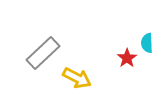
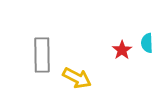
gray rectangle: moved 1 px left, 2 px down; rotated 48 degrees counterclockwise
red star: moved 5 px left, 8 px up
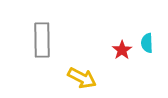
gray rectangle: moved 15 px up
yellow arrow: moved 5 px right
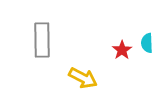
yellow arrow: moved 1 px right
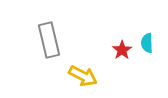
gray rectangle: moved 7 px right; rotated 12 degrees counterclockwise
yellow arrow: moved 2 px up
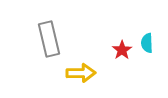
gray rectangle: moved 1 px up
yellow arrow: moved 2 px left, 3 px up; rotated 28 degrees counterclockwise
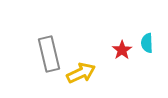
gray rectangle: moved 15 px down
yellow arrow: rotated 24 degrees counterclockwise
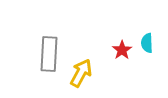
gray rectangle: rotated 16 degrees clockwise
yellow arrow: rotated 36 degrees counterclockwise
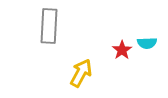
cyan semicircle: rotated 90 degrees counterclockwise
gray rectangle: moved 28 px up
